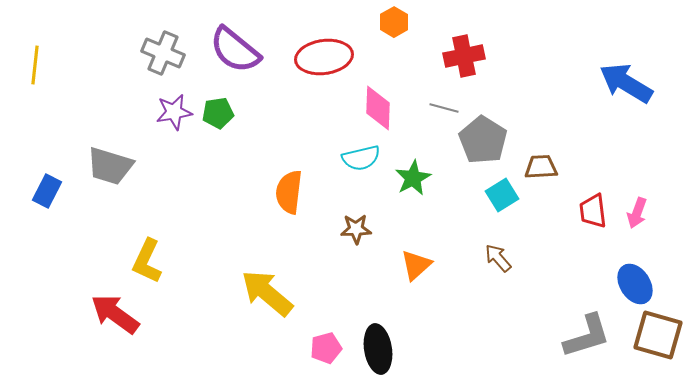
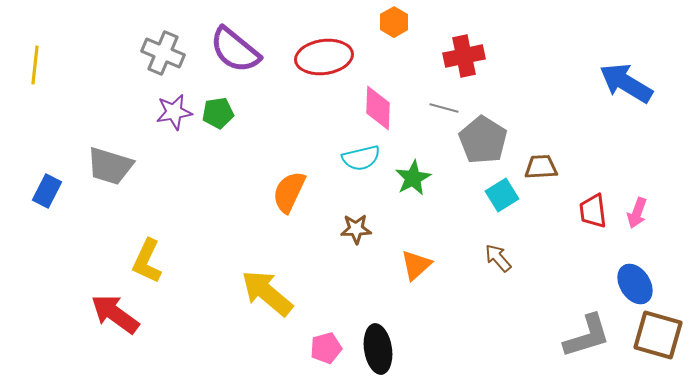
orange semicircle: rotated 18 degrees clockwise
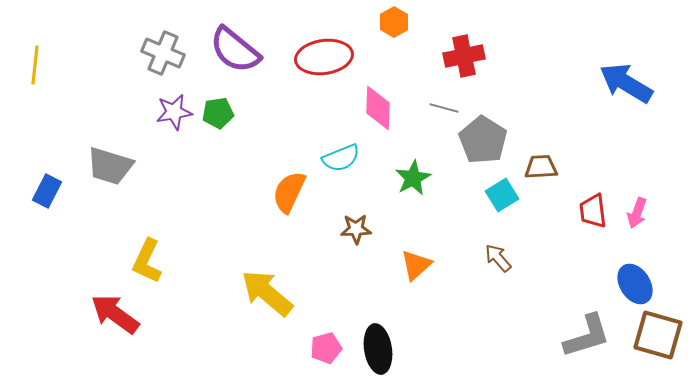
cyan semicircle: moved 20 px left; rotated 9 degrees counterclockwise
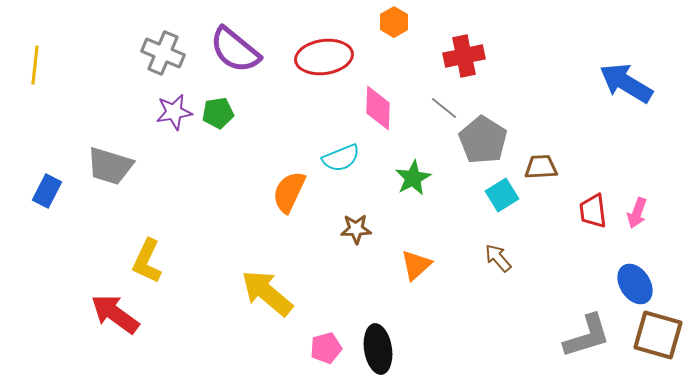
gray line: rotated 24 degrees clockwise
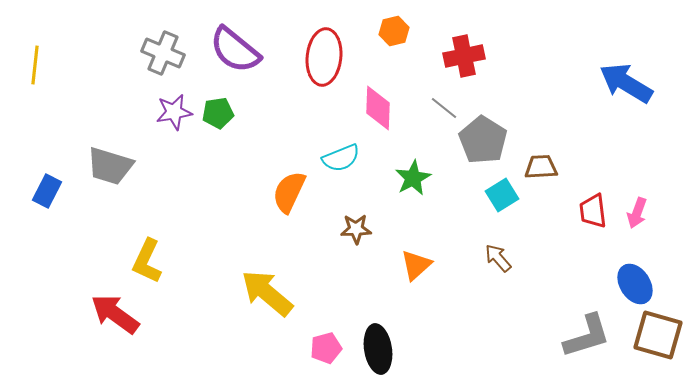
orange hexagon: moved 9 px down; rotated 16 degrees clockwise
red ellipse: rotated 76 degrees counterclockwise
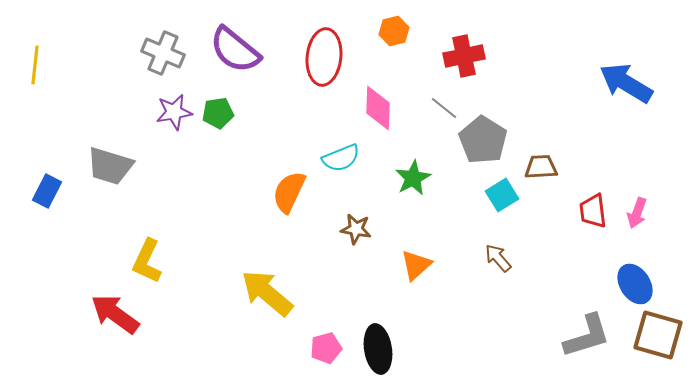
brown star: rotated 12 degrees clockwise
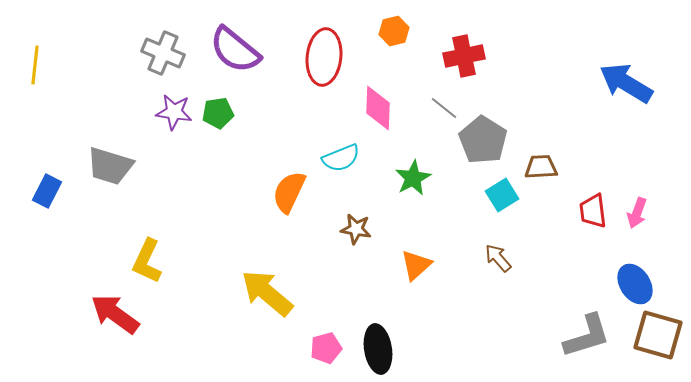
purple star: rotated 18 degrees clockwise
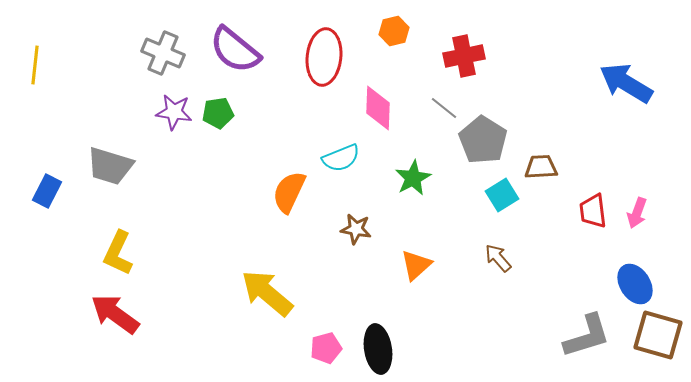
yellow L-shape: moved 29 px left, 8 px up
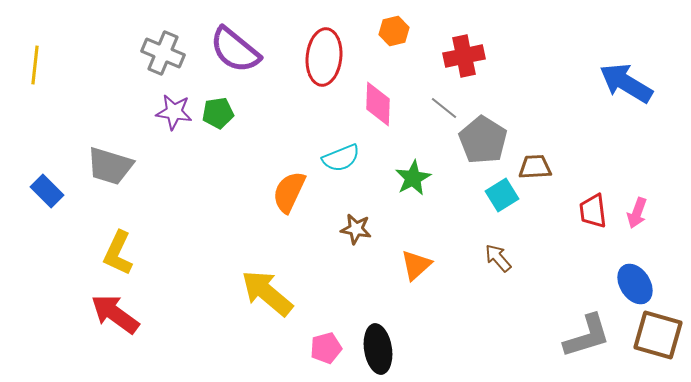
pink diamond: moved 4 px up
brown trapezoid: moved 6 px left
blue rectangle: rotated 72 degrees counterclockwise
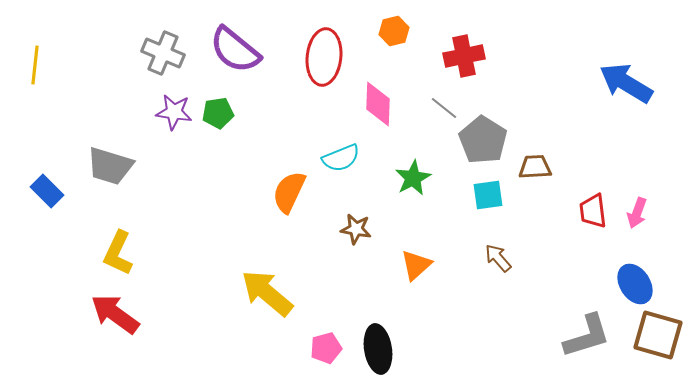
cyan square: moved 14 px left; rotated 24 degrees clockwise
